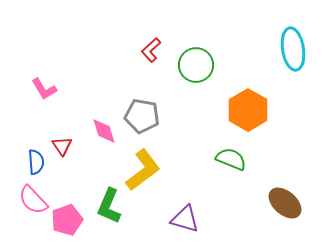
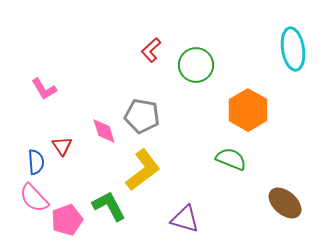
pink semicircle: moved 1 px right, 2 px up
green L-shape: rotated 129 degrees clockwise
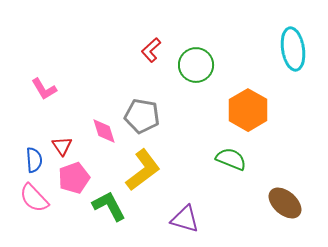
blue semicircle: moved 2 px left, 2 px up
pink pentagon: moved 7 px right, 42 px up
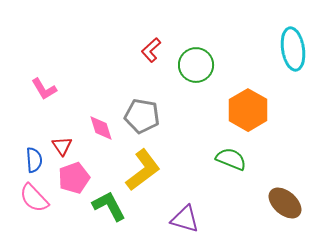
pink diamond: moved 3 px left, 3 px up
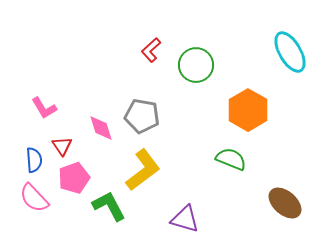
cyan ellipse: moved 3 px left, 3 px down; rotated 21 degrees counterclockwise
pink L-shape: moved 19 px down
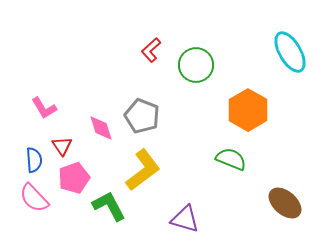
gray pentagon: rotated 12 degrees clockwise
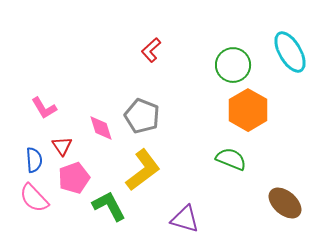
green circle: moved 37 px right
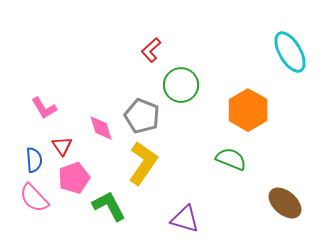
green circle: moved 52 px left, 20 px down
yellow L-shape: moved 7 px up; rotated 18 degrees counterclockwise
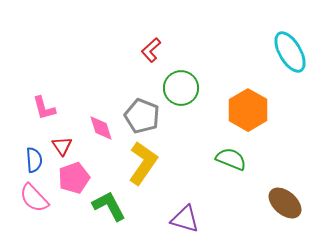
green circle: moved 3 px down
pink L-shape: rotated 16 degrees clockwise
